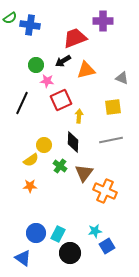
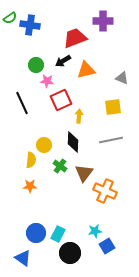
black line: rotated 50 degrees counterclockwise
yellow semicircle: rotated 49 degrees counterclockwise
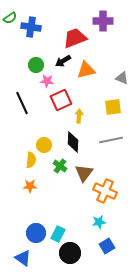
blue cross: moved 1 px right, 2 px down
cyan star: moved 4 px right, 9 px up
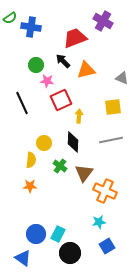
purple cross: rotated 30 degrees clockwise
black arrow: rotated 77 degrees clockwise
yellow circle: moved 2 px up
blue circle: moved 1 px down
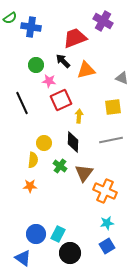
pink star: moved 2 px right
yellow semicircle: moved 2 px right
cyan star: moved 8 px right, 1 px down
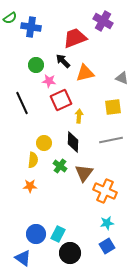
orange triangle: moved 1 px left, 3 px down
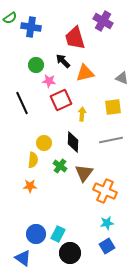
red trapezoid: rotated 85 degrees counterclockwise
yellow arrow: moved 3 px right, 2 px up
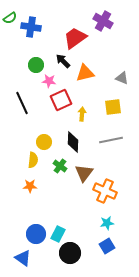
red trapezoid: rotated 70 degrees clockwise
yellow circle: moved 1 px up
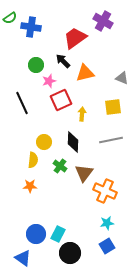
pink star: rotated 24 degrees counterclockwise
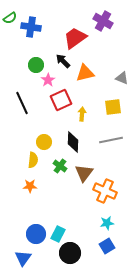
pink star: moved 1 px left, 1 px up; rotated 16 degrees counterclockwise
blue triangle: rotated 30 degrees clockwise
